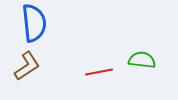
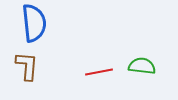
green semicircle: moved 6 px down
brown L-shape: rotated 52 degrees counterclockwise
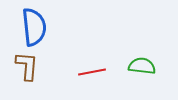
blue semicircle: moved 4 px down
red line: moved 7 px left
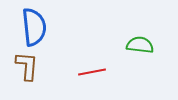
green semicircle: moved 2 px left, 21 px up
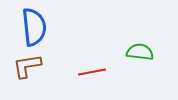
green semicircle: moved 7 px down
brown L-shape: rotated 104 degrees counterclockwise
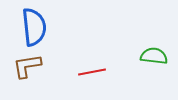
green semicircle: moved 14 px right, 4 px down
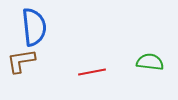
green semicircle: moved 4 px left, 6 px down
brown L-shape: moved 6 px left, 5 px up
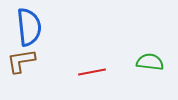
blue semicircle: moved 5 px left
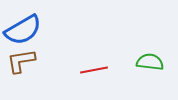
blue semicircle: moved 6 px left, 3 px down; rotated 66 degrees clockwise
red line: moved 2 px right, 2 px up
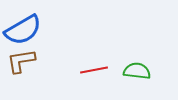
green semicircle: moved 13 px left, 9 px down
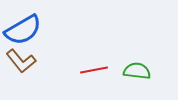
brown L-shape: rotated 120 degrees counterclockwise
